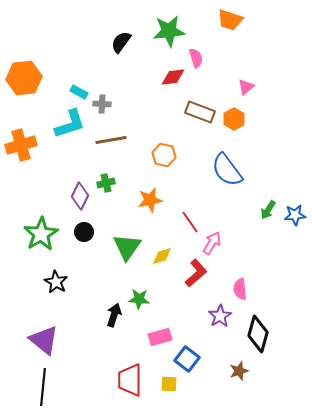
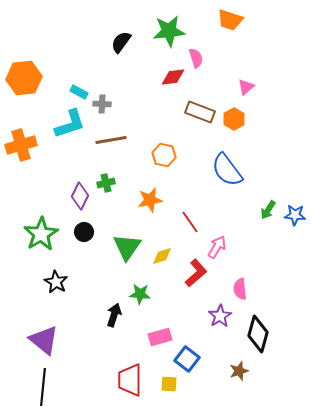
blue star at (295, 215): rotated 10 degrees clockwise
pink arrow at (212, 243): moved 5 px right, 4 px down
green star at (139, 299): moved 1 px right, 5 px up
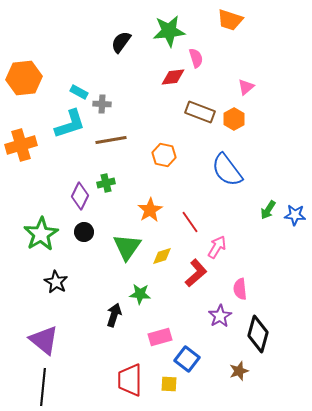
orange star at (150, 200): moved 10 px down; rotated 20 degrees counterclockwise
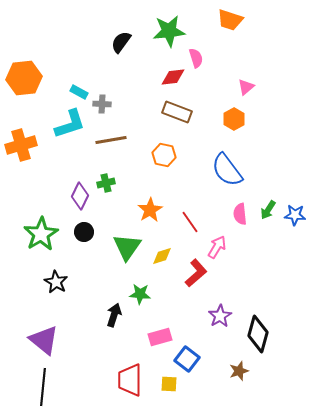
brown rectangle at (200, 112): moved 23 px left
pink semicircle at (240, 289): moved 75 px up
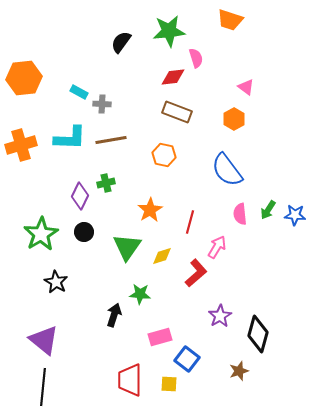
pink triangle at (246, 87): rotated 42 degrees counterclockwise
cyan L-shape at (70, 124): moved 14 px down; rotated 20 degrees clockwise
red line at (190, 222): rotated 50 degrees clockwise
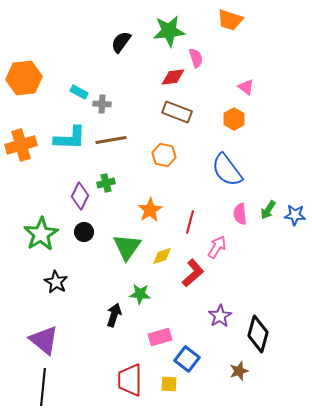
red L-shape at (196, 273): moved 3 px left
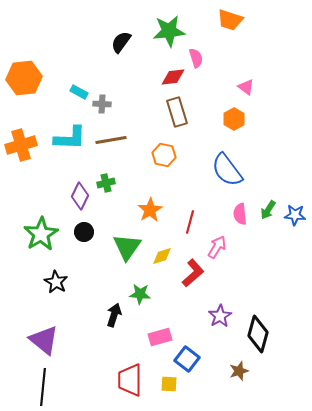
brown rectangle at (177, 112): rotated 52 degrees clockwise
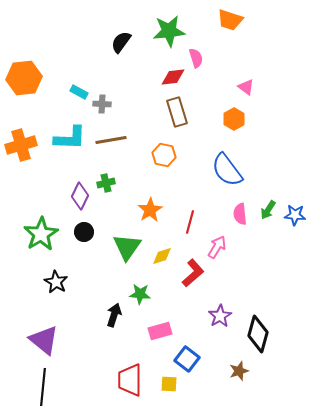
pink rectangle at (160, 337): moved 6 px up
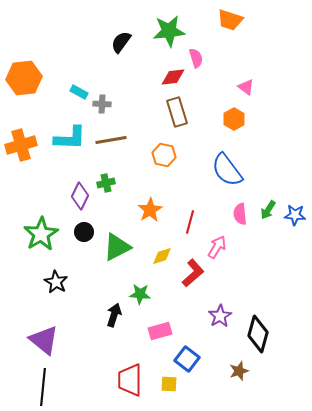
green triangle at (127, 247): moved 10 px left; rotated 28 degrees clockwise
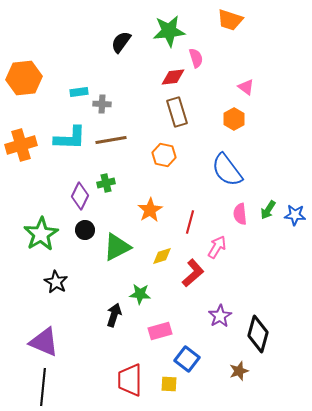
cyan rectangle at (79, 92): rotated 36 degrees counterclockwise
black circle at (84, 232): moved 1 px right, 2 px up
purple triangle at (44, 340): moved 2 px down; rotated 16 degrees counterclockwise
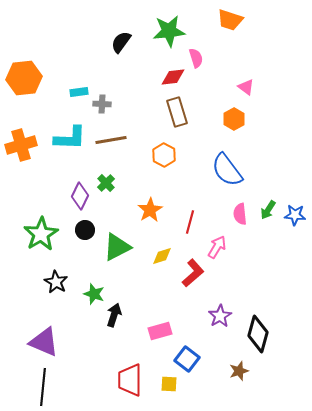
orange hexagon at (164, 155): rotated 15 degrees clockwise
green cross at (106, 183): rotated 30 degrees counterclockwise
green star at (140, 294): moved 46 px left; rotated 15 degrees clockwise
